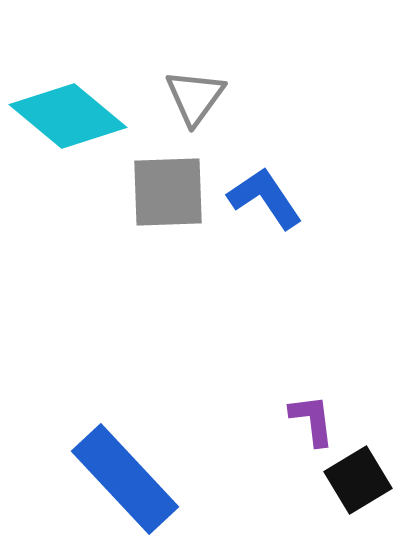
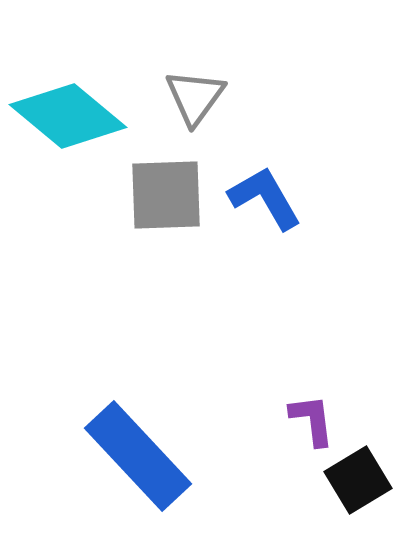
gray square: moved 2 px left, 3 px down
blue L-shape: rotated 4 degrees clockwise
blue rectangle: moved 13 px right, 23 px up
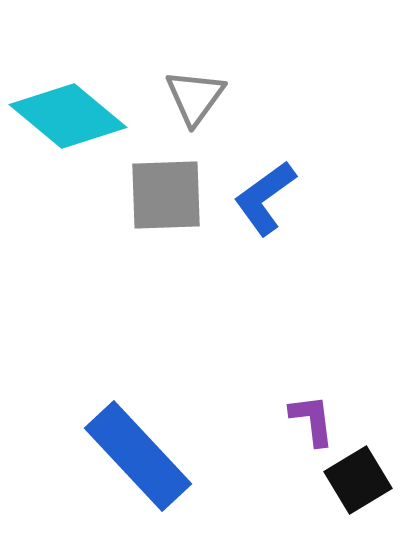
blue L-shape: rotated 96 degrees counterclockwise
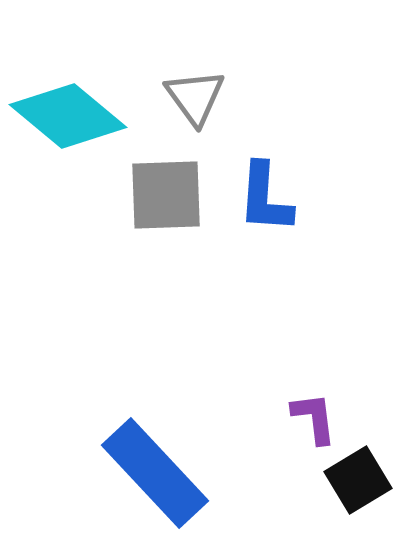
gray triangle: rotated 12 degrees counterclockwise
blue L-shape: rotated 50 degrees counterclockwise
purple L-shape: moved 2 px right, 2 px up
blue rectangle: moved 17 px right, 17 px down
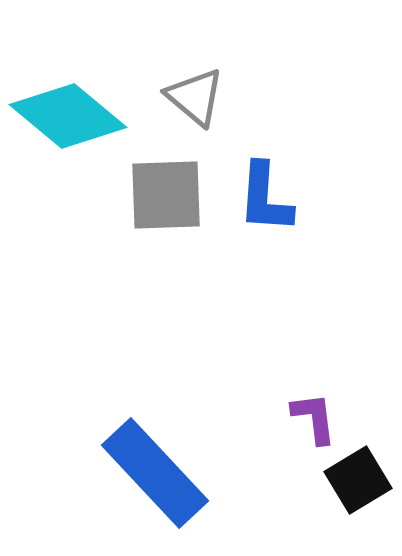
gray triangle: rotated 14 degrees counterclockwise
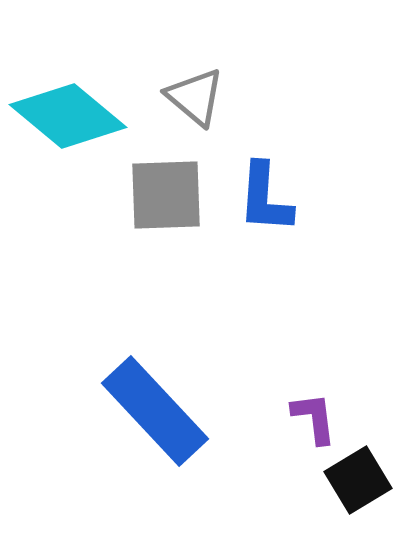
blue rectangle: moved 62 px up
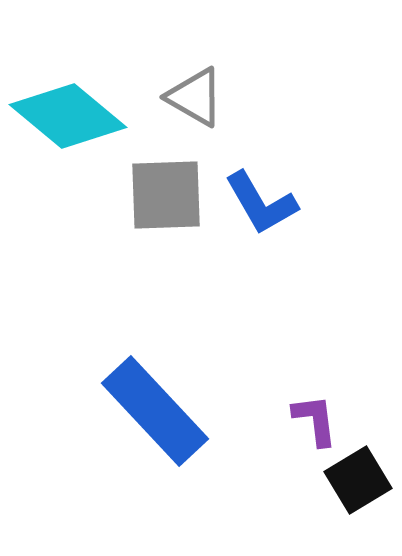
gray triangle: rotated 10 degrees counterclockwise
blue L-shape: moved 4 px left, 5 px down; rotated 34 degrees counterclockwise
purple L-shape: moved 1 px right, 2 px down
